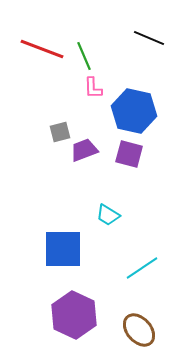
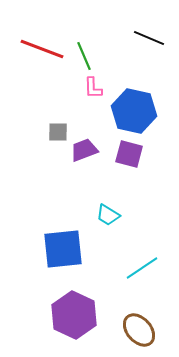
gray square: moved 2 px left; rotated 15 degrees clockwise
blue square: rotated 6 degrees counterclockwise
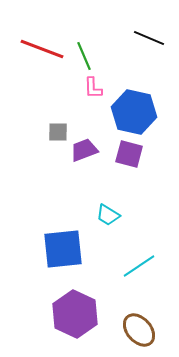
blue hexagon: moved 1 px down
cyan line: moved 3 px left, 2 px up
purple hexagon: moved 1 px right, 1 px up
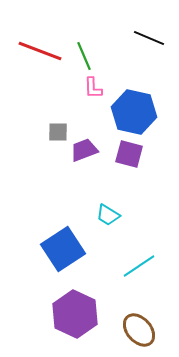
red line: moved 2 px left, 2 px down
blue square: rotated 27 degrees counterclockwise
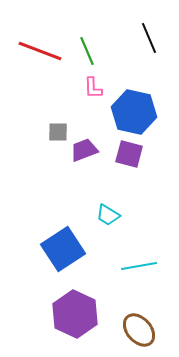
black line: rotated 44 degrees clockwise
green line: moved 3 px right, 5 px up
cyan line: rotated 24 degrees clockwise
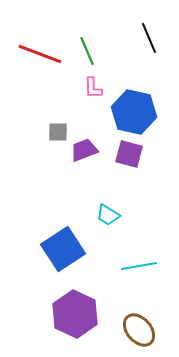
red line: moved 3 px down
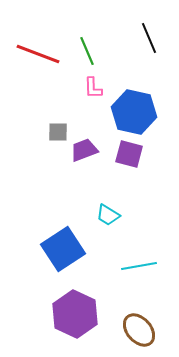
red line: moved 2 px left
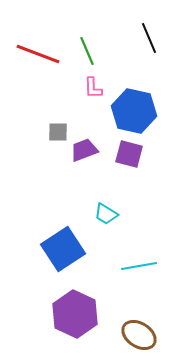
blue hexagon: moved 1 px up
cyan trapezoid: moved 2 px left, 1 px up
brown ellipse: moved 5 px down; rotated 16 degrees counterclockwise
